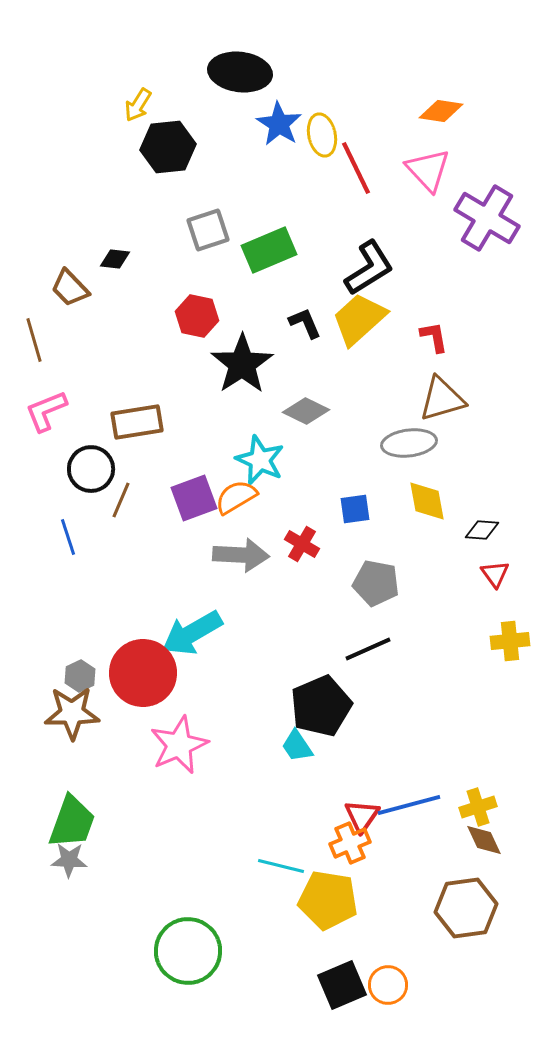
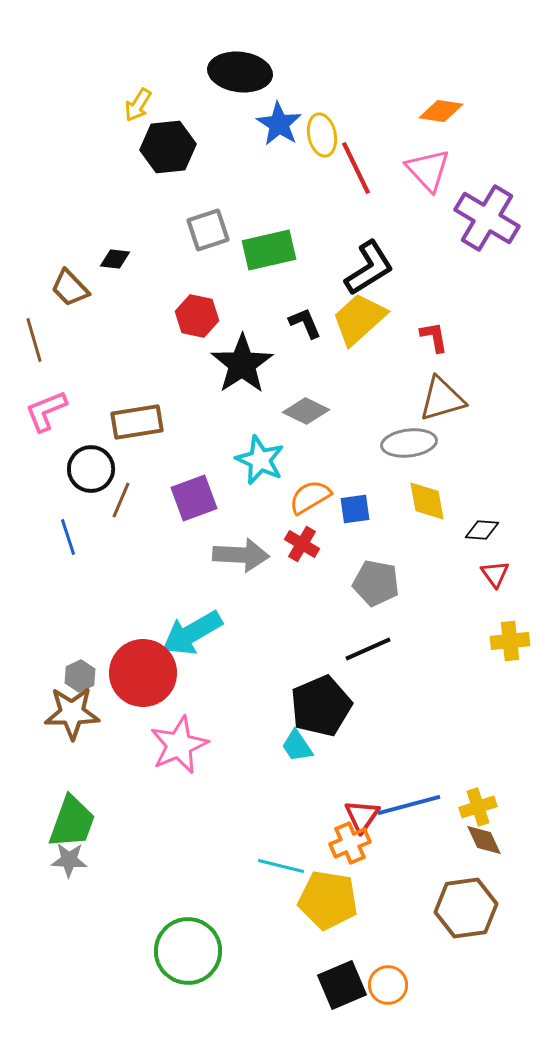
green rectangle at (269, 250): rotated 10 degrees clockwise
orange semicircle at (236, 497): moved 74 px right
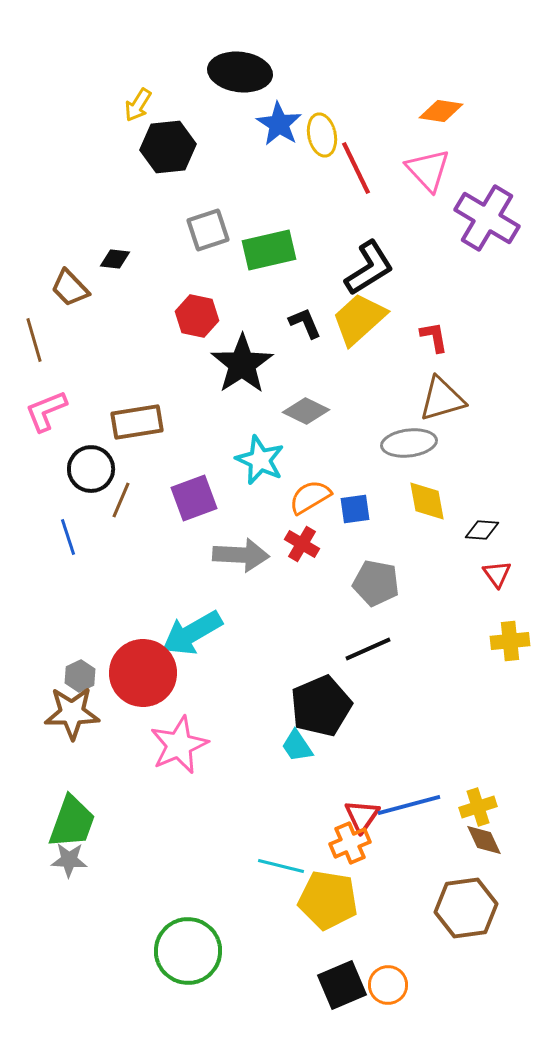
red triangle at (495, 574): moved 2 px right
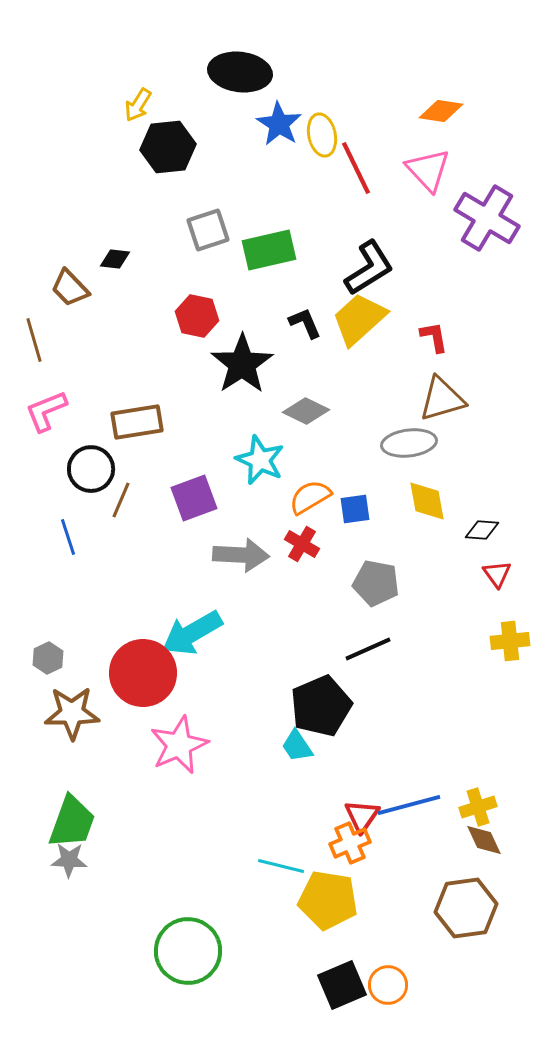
gray hexagon at (80, 676): moved 32 px left, 18 px up
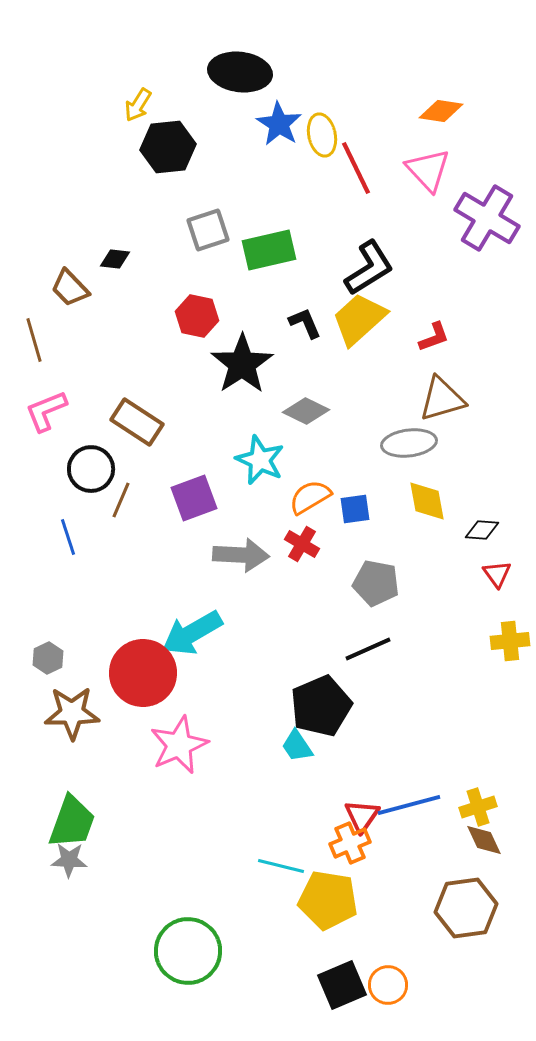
red L-shape at (434, 337): rotated 80 degrees clockwise
brown rectangle at (137, 422): rotated 42 degrees clockwise
